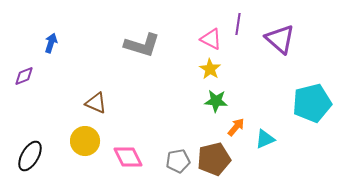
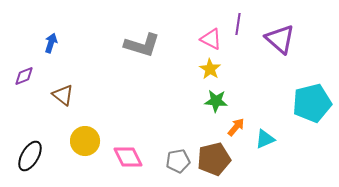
brown triangle: moved 33 px left, 8 px up; rotated 15 degrees clockwise
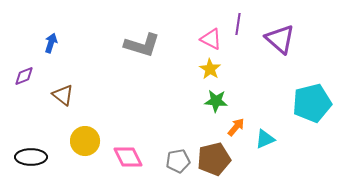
black ellipse: moved 1 px right, 1 px down; rotated 60 degrees clockwise
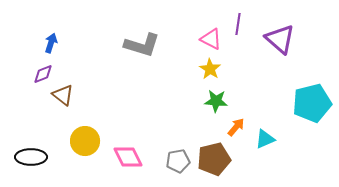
purple diamond: moved 19 px right, 2 px up
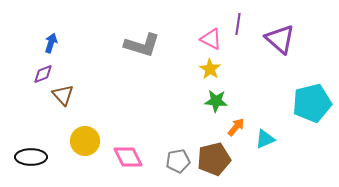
brown triangle: rotated 10 degrees clockwise
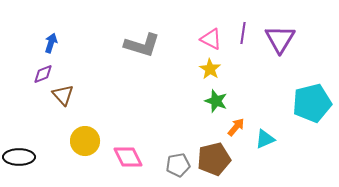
purple line: moved 5 px right, 9 px down
purple triangle: rotated 20 degrees clockwise
green star: rotated 15 degrees clockwise
black ellipse: moved 12 px left
gray pentagon: moved 4 px down
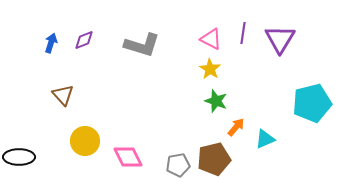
purple diamond: moved 41 px right, 34 px up
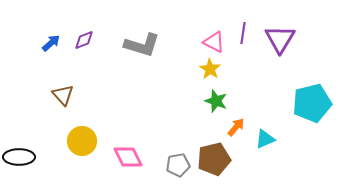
pink triangle: moved 3 px right, 3 px down
blue arrow: rotated 30 degrees clockwise
yellow circle: moved 3 px left
